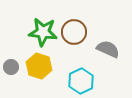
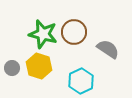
green star: moved 2 px down; rotated 8 degrees clockwise
gray semicircle: rotated 10 degrees clockwise
gray circle: moved 1 px right, 1 px down
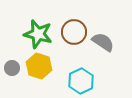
green star: moved 5 px left
gray semicircle: moved 5 px left, 7 px up
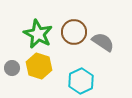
green star: rotated 12 degrees clockwise
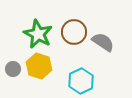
gray circle: moved 1 px right, 1 px down
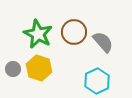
gray semicircle: rotated 15 degrees clockwise
yellow hexagon: moved 2 px down
cyan hexagon: moved 16 px right
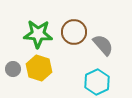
green star: rotated 24 degrees counterclockwise
gray semicircle: moved 3 px down
cyan hexagon: moved 1 px down
